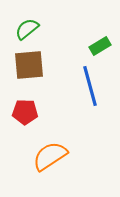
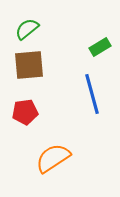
green rectangle: moved 1 px down
blue line: moved 2 px right, 8 px down
red pentagon: rotated 10 degrees counterclockwise
orange semicircle: moved 3 px right, 2 px down
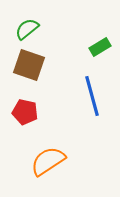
brown square: rotated 24 degrees clockwise
blue line: moved 2 px down
red pentagon: rotated 20 degrees clockwise
orange semicircle: moved 5 px left, 3 px down
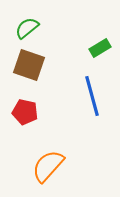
green semicircle: moved 1 px up
green rectangle: moved 1 px down
orange semicircle: moved 5 px down; rotated 15 degrees counterclockwise
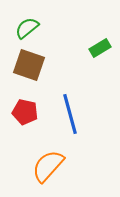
blue line: moved 22 px left, 18 px down
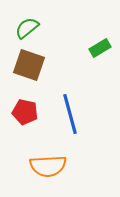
orange semicircle: rotated 135 degrees counterclockwise
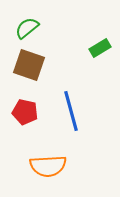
blue line: moved 1 px right, 3 px up
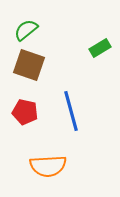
green semicircle: moved 1 px left, 2 px down
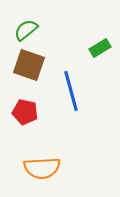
blue line: moved 20 px up
orange semicircle: moved 6 px left, 2 px down
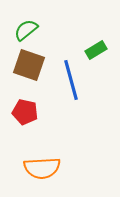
green rectangle: moved 4 px left, 2 px down
blue line: moved 11 px up
